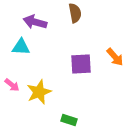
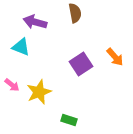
cyan triangle: rotated 18 degrees clockwise
purple square: rotated 30 degrees counterclockwise
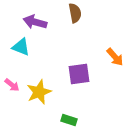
purple square: moved 2 px left, 10 px down; rotated 25 degrees clockwise
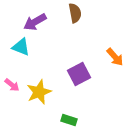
purple arrow: rotated 45 degrees counterclockwise
purple square: rotated 20 degrees counterclockwise
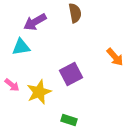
cyan triangle: rotated 30 degrees counterclockwise
purple square: moved 8 px left
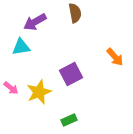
pink arrow: moved 1 px left, 3 px down
green rectangle: rotated 42 degrees counterclockwise
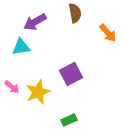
orange arrow: moved 7 px left, 24 px up
pink arrow: moved 1 px right, 1 px up
yellow star: moved 1 px left
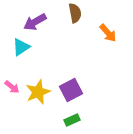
cyan triangle: rotated 24 degrees counterclockwise
purple square: moved 16 px down
green rectangle: moved 3 px right
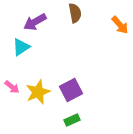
orange arrow: moved 12 px right, 8 px up
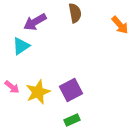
cyan triangle: moved 1 px up
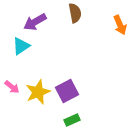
orange arrow: rotated 18 degrees clockwise
purple square: moved 4 px left, 1 px down
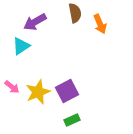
orange arrow: moved 20 px left, 1 px up
